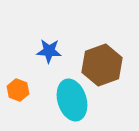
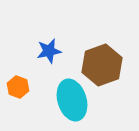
blue star: rotated 15 degrees counterclockwise
orange hexagon: moved 3 px up
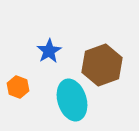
blue star: rotated 20 degrees counterclockwise
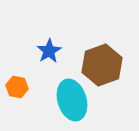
orange hexagon: moved 1 px left; rotated 10 degrees counterclockwise
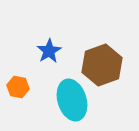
orange hexagon: moved 1 px right
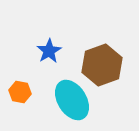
orange hexagon: moved 2 px right, 5 px down
cyan ellipse: rotated 15 degrees counterclockwise
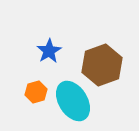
orange hexagon: moved 16 px right; rotated 25 degrees counterclockwise
cyan ellipse: moved 1 px right, 1 px down
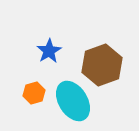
orange hexagon: moved 2 px left, 1 px down
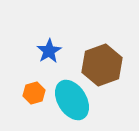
cyan ellipse: moved 1 px left, 1 px up
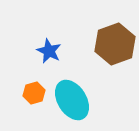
blue star: rotated 15 degrees counterclockwise
brown hexagon: moved 13 px right, 21 px up
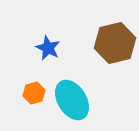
brown hexagon: moved 1 px up; rotated 6 degrees clockwise
blue star: moved 1 px left, 3 px up
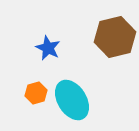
brown hexagon: moved 6 px up
orange hexagon: moved 2 px right
